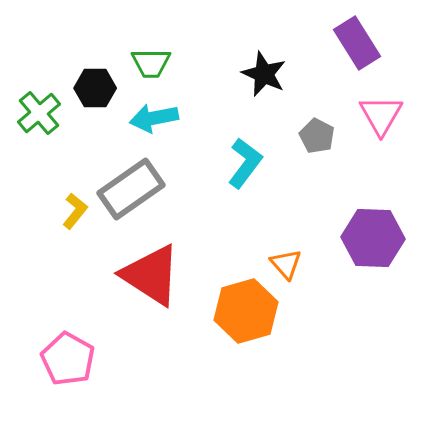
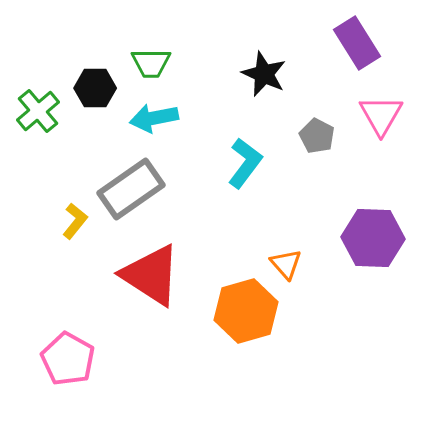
green cross: moved 1 px left, 2 px up
yellow L-shape: moved 10 px down
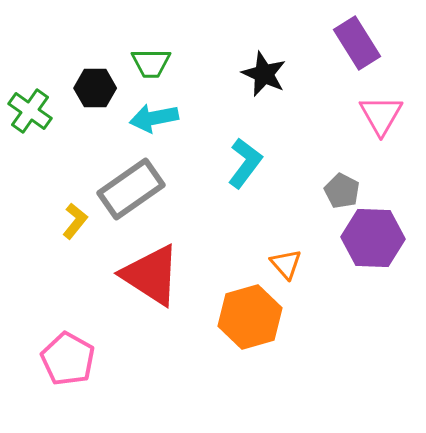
green cross: moved 8 px left; rotated 15 degrees counterclockwise
gray pentagon: moved 25 px right, 55 px down
orange hexagon: moved 4 px right, 6 px down
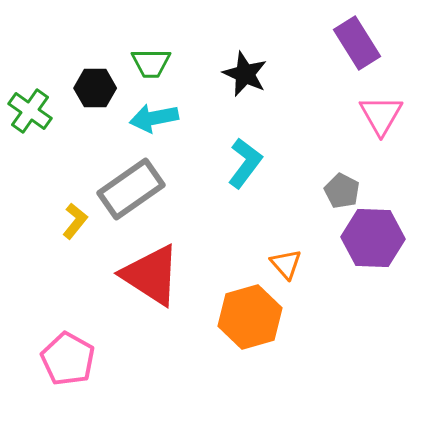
black star: moved 19 px left
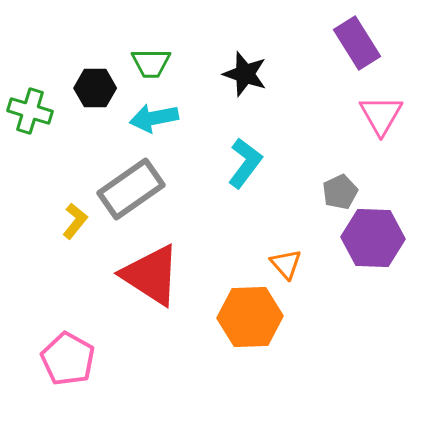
black star: rotated 6 degrees counterclockwise
green cross: rotated 18 degrees counterclockwise
gray pentagon: moved 2 px left, 1 px down; rotated 20 degrees clockwise
orange hexagon: rotated 14 degrees clockwise
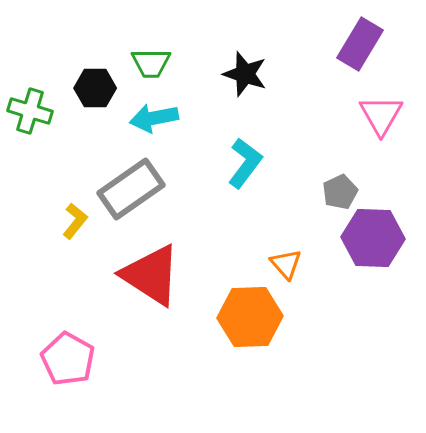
purple rectangle: moved 3 px right, 1 px down; rotated 63 degrees clockwise
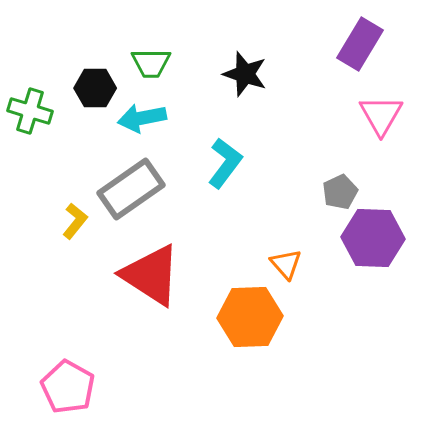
cyan arrow: moved 12 px left
cyan L-shape: moved 20 px left
pink pentagon: moved 28 px down
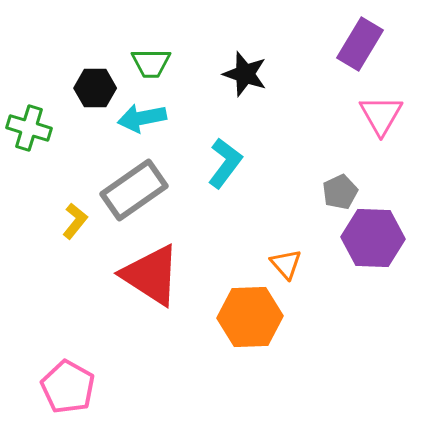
green cross: moved 1 px left, 17 px down
gray rectangle: moved 3 px right, 1 px down
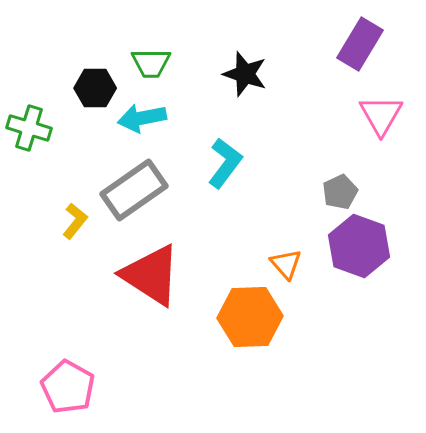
purple hexagon: moved 14 px left, 8 px down; rotated 18 degrees clockwise
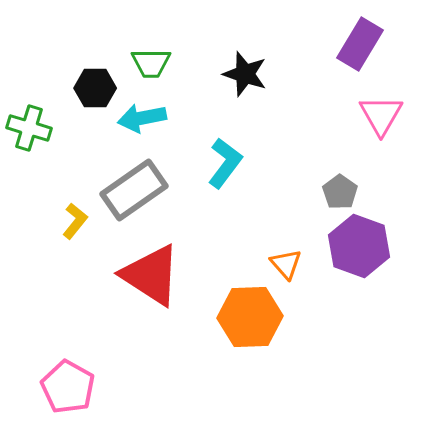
gray pentagon: rotated 12 degrees counterclockwise
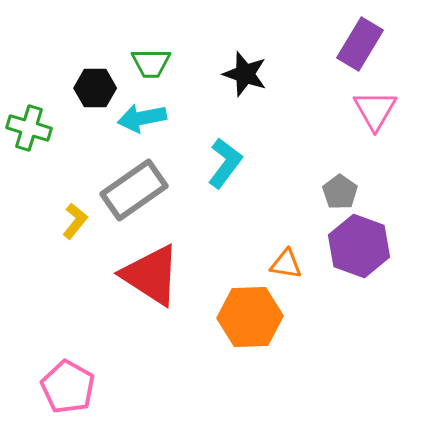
pink triangle: moved 6 px left, 5 px up
orange triangle: rotated 40 degrees counterclockwise
